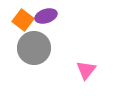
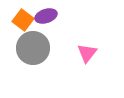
gray circle: moved 1 px left
pink triangle: moved 1 px right, 17 px up
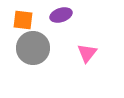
purple ellipse: moved 15 px right, 1 px up
orange square: rotated 30 degrees counterclockwise
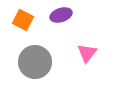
orange square: rotated 20 degrees clockwise
gray circle: moved 2 px right, 14 px down
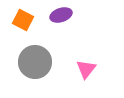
pink triangle: moved 1 px left, 16 px down
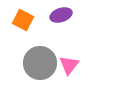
gray circle: moved 5 px right, 1 px down
pink triangle: moved 17 px left, 4 px up
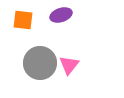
orange square: rotated 20 degrees counterclockwise
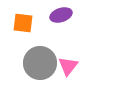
orange square: moved 3 px down
pink triangle: moved 1 px left, 1 px down
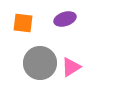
purple ellipse: moved 4 px right, 4 px down
pink triangle: moved 3 px right, 1 px down; rotated 20 degrees clockwise
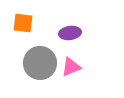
purple ellipse: moved 5 px right, 14 px down; rotated 10 degrees clockwise
pink triangle: rotated 10 degrees clockwise
